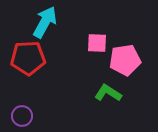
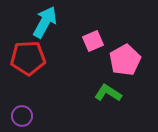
pink square: moved 4 px left, 2 px up; rotated 25 degrees counterclockwise
pink pentagon: rotated 20 degrees counterclockwise
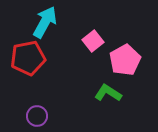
pink square: rotated 15 degrees counterclockwise
red pentagon: rotated 8 degrees counterclockwise
purple circle: moved 15 px right
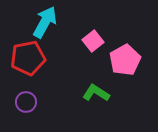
green L-shape: moved 12 px left
purple circle: moved 11 px left, 14 px up
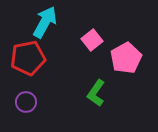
pink square: moved 1 px left, 1 px up
pink pentagon: moved 1 px right, 2 px up
green L-shape: rotated 88 degrees counterclockwise
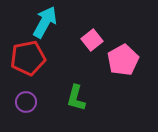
pink pentagon: moved 3 px left, 2 px down
green L-shape: moved 20 px left, 5 px down; rotated 20 degrees counterclockwise
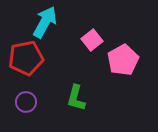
red pentagon: moved 2 px left
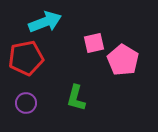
cyan arrow: rotated 40 degrees clockwise
pink square: moved 2 px right, 3 px down; rotated 25 degrees clockwise
pink pentagon: rotated 12 degrees counterclockwise
purple circle: moved 1 px down
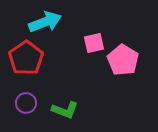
red pentagon: rotated 24 degrees counterclockwise
green L-shape: moved 11 px left, 12 px down; rotated 84 degrees counterclockwise
